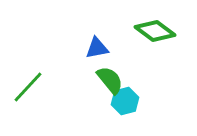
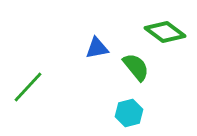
green diamond: moved 10 px right, 1 px down
green semicircle: moved 26 px right, 13 px up
cyan hexagon: moved 4 px right, 12 px down
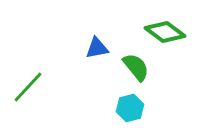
cyan hexagon: moved 1 px right, 5 px up
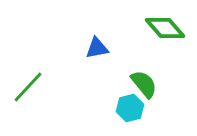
green diamond: moved 4 px up; rotated 12 degrees clockwise
green semicircle: moved 8 px right, 17 px down
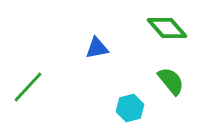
green diamond: moved 2 px right
green semicircle: moved 27 px right, 3 px up
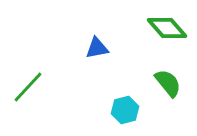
green semicircle: moved 3 px left, 2 px down
cyan hexagon: moved 5 px left, 2 px down
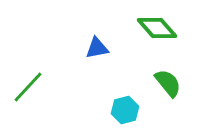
green diamond: moved 10 px left
